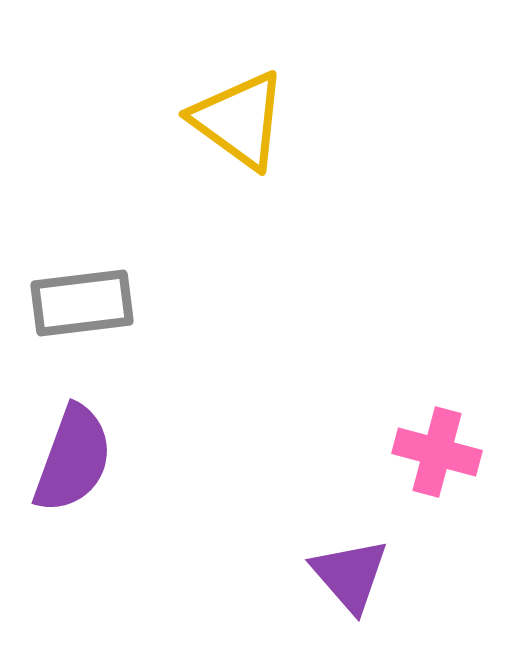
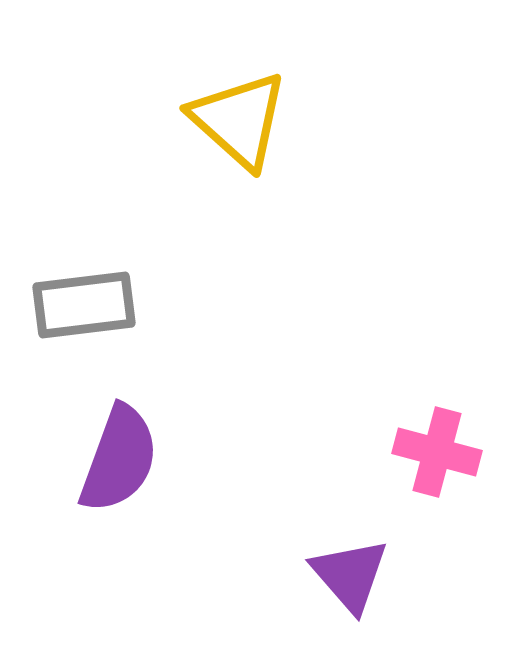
yellow triangle: rotated 6 degrees clockwise
gray rectangle: moved 2 px right, 2 px down
purple semicircle: moved 46 px right
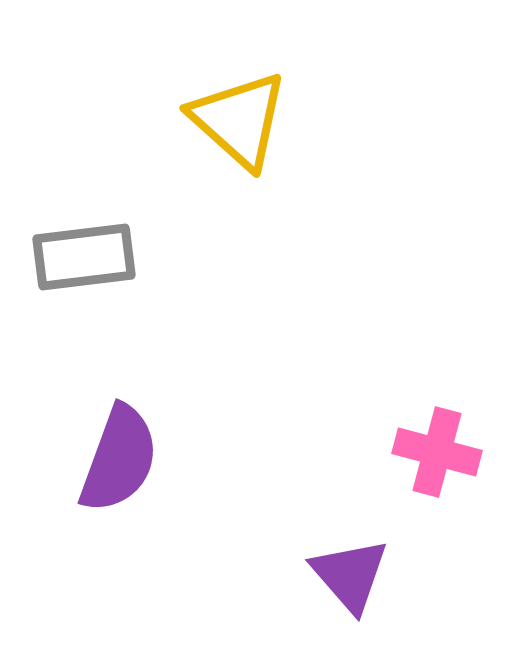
gray rectangle: moved 48 px up
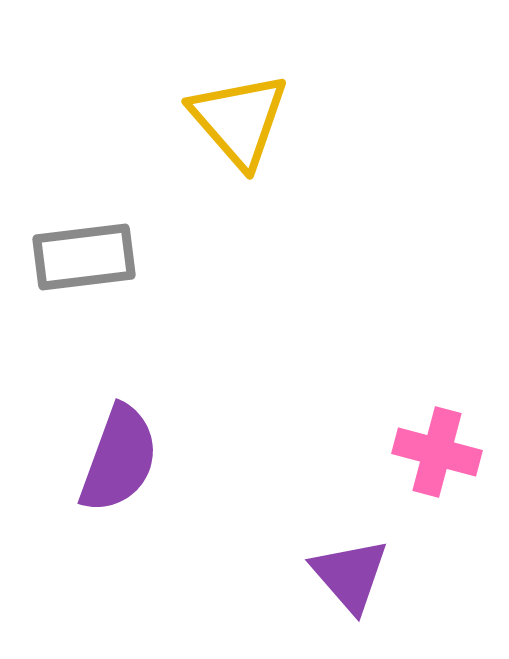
yellow triangle: rotated 7 degrees clockwise
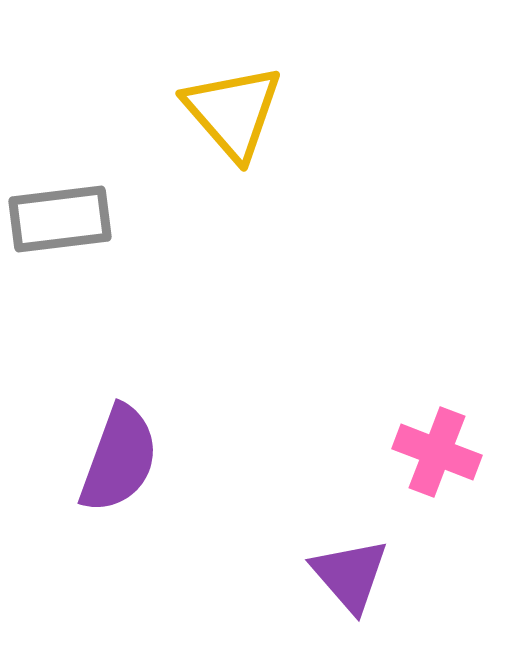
yellow triangle: moved 6 px left, 8 px up
gray rectangle: moved 24 px left, 38 px up
pink cross: rotated 6 degrees clockwise
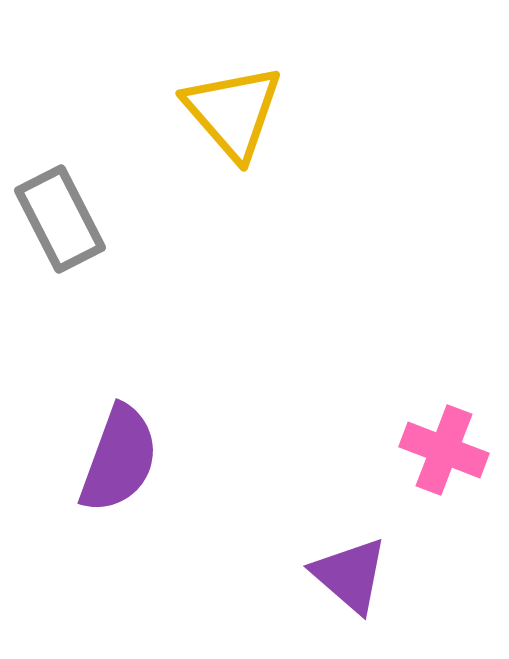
gray rectangle: rotated 70 degrees clockwise
pink cross: moved 7 px right, 2 px up
purple triangle: rotated 8 degrees counterclockwise
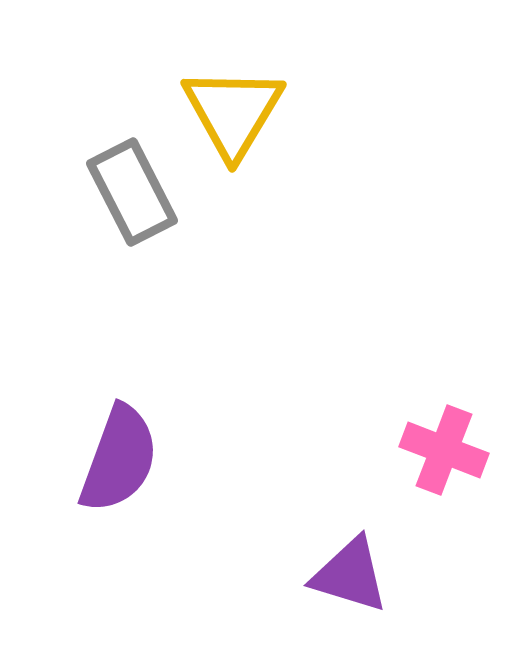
yellow triangle: rotated 12 degrees clockwise
gray rectangle: moved 72 px right, 27 px up
purple triangle: rotated 24 degrees counterclockwise
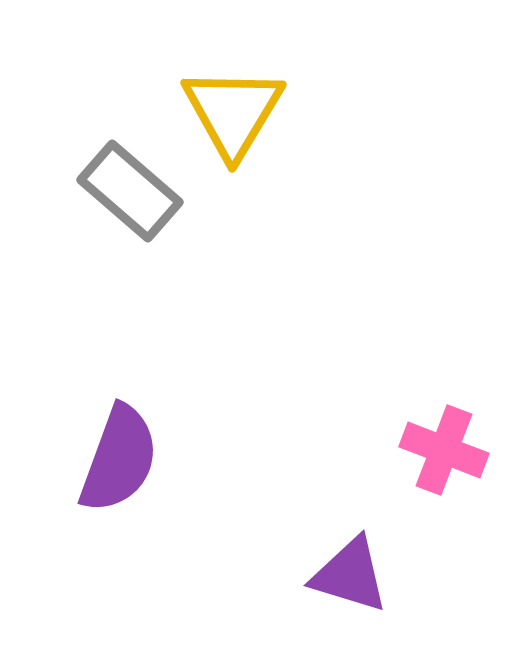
gray rectangle: moved 2 px left, 1 px up; rotated 22 degrees counterclockwise
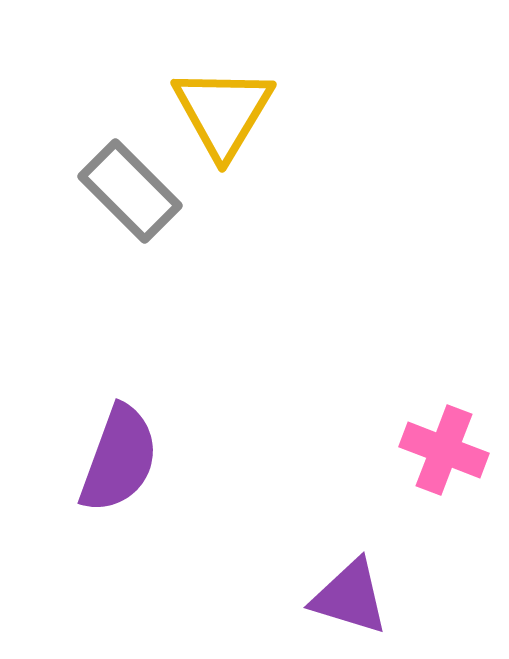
yellow triangle: moved 10 px left
gray rectangle: rotated 4 degrees clockwise
purple triangle: moved 22 px down
